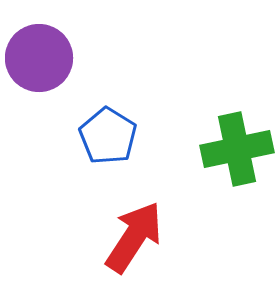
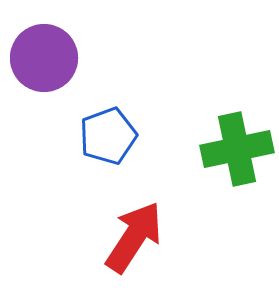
purple circle: moved 5 px right
blue pentagon: rotated 20 degrees clockwise
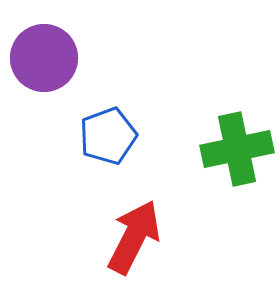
red arrow: rotated 6 degrees counterclockwise
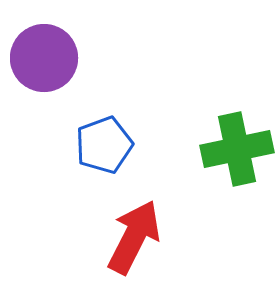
blue pentagon: moved 4 px left, 9 px down
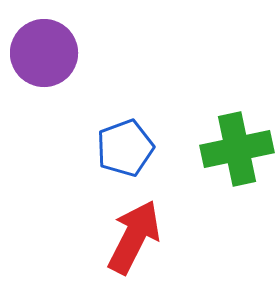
purple circle: moved 5 px up
blue pentagon: moved 21 px right, 3 px down
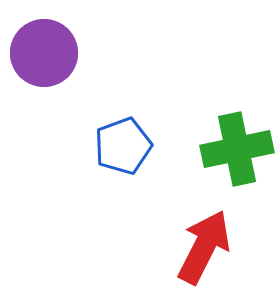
blue pentagon: moved 2 px left, 2 px up
red arrow: moved 70 px right, 10 px down
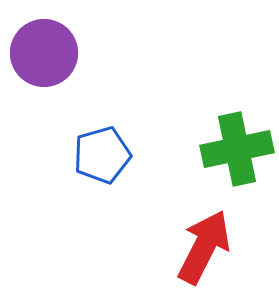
blue pentagon: moved 21 px left, 9 px down; rotated 4 degrees clockwise
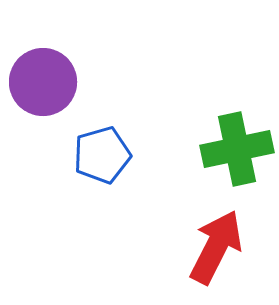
purple circle: moved 1 px left, 29 px down
red arrow: moved 12 px right
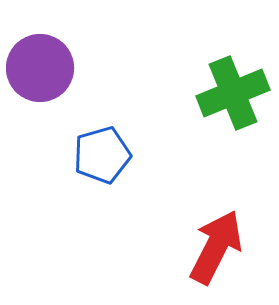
purple circle: moved 3 px left, 14 px up
green cross: moved 4 px left, 56 px up; rotated 10 degrees counterclockwise
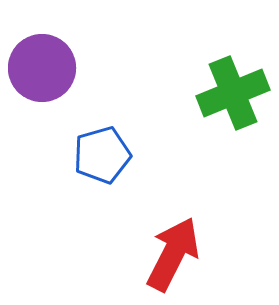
purple circle: moved 2 px right
red arrow: moved 43 px left, 7 px down
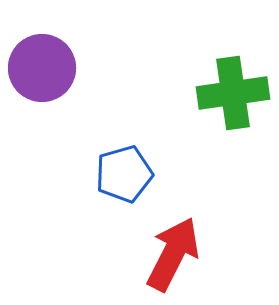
green cross: rotated 14 degrees clockwise
blue pentagon: moved 22 px right, 19 px down
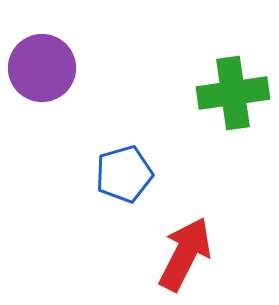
red arrow: moved 12 px right
